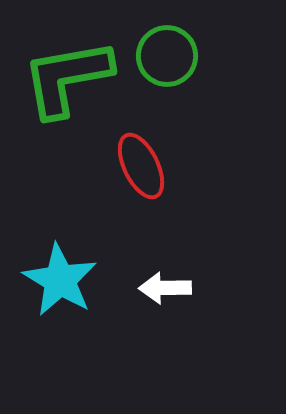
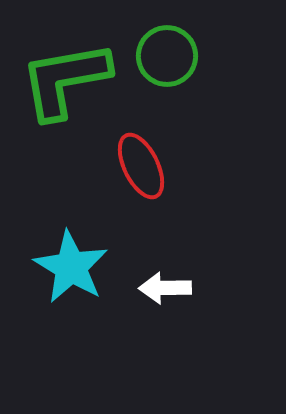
green L-shape: moved 2 px left, 2 px down
cyan star: moved 11 px right, 13 px up
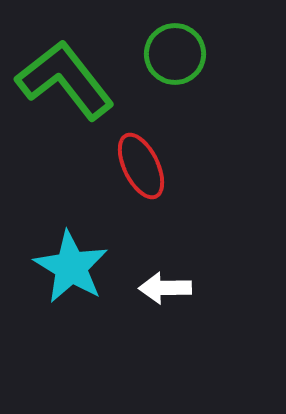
green circle: moved 8 px right, 2 px up
green L-shape: rotated 62 degrees clockwise
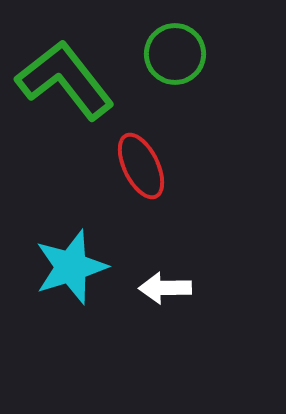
cyan star: rotated 24 degrees clockwise
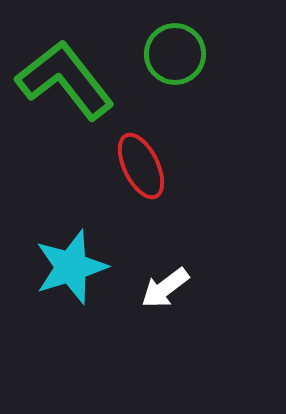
white arrow: rotated 36 degrees counterclockwise
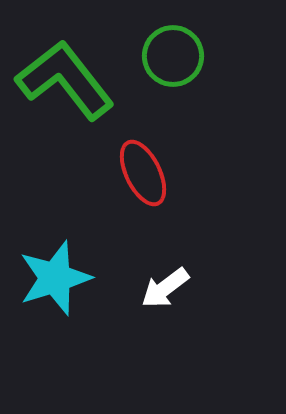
green circle: moved 2 px left, 2 px down
red ellipse: moved 2 px right, 7 px down
cyan star: moved 16 px left, 11 px down
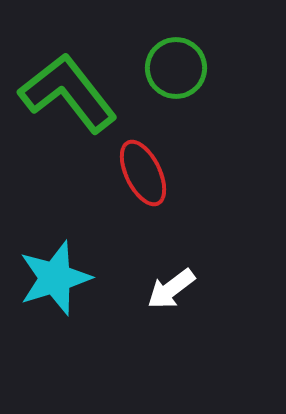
green circle: moved 3 px right, 12 px down
green L-shape: moved 3 px right, 13 px down
white arrow: moved 6 px right, 1 px down
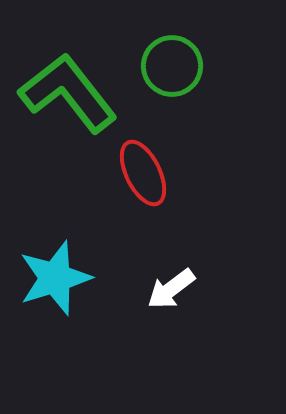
green circle: moved 4 px left, 2 px up
